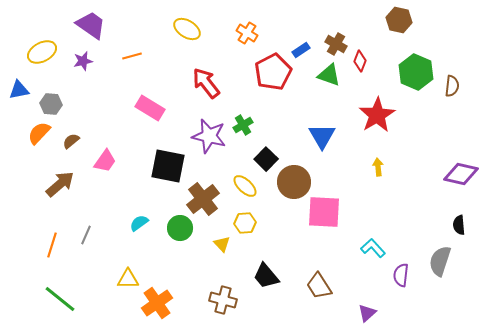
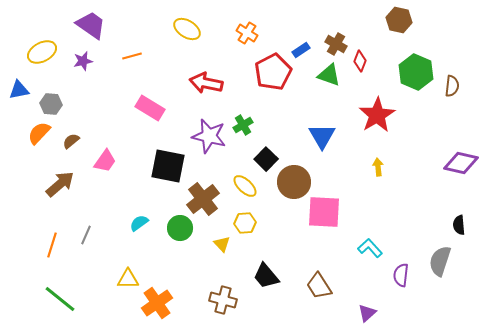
red arrow at (206, 83): rotated 40 degrees counterclockwise
purple diamond at (461, 174): moved 11 px up
cyan L-shape at (373, 248): moved 3 px left
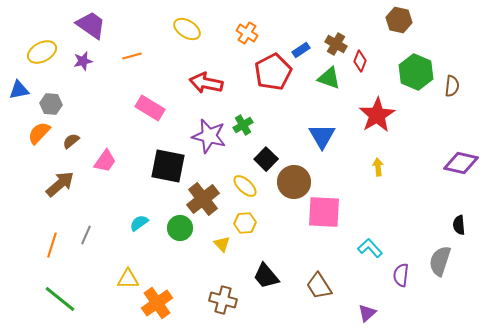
green triangle at (329, 75): moved 3 px down
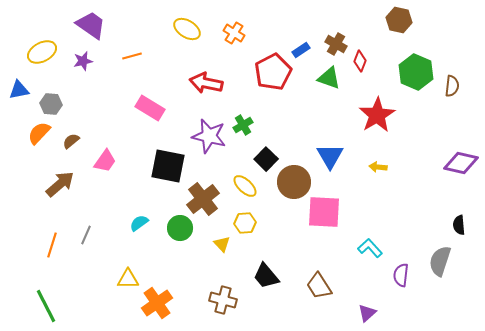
orange cross at (247, 33): moved 13 px left
blue triangle at (322, 136): moved 8 px right, 20 px down
yellow arrow at (378, 167): rotated 78 degrees counterclockwise
green line at (60, 299): moved 14 px left, 7 px down; rotated 24 degrees clockwise
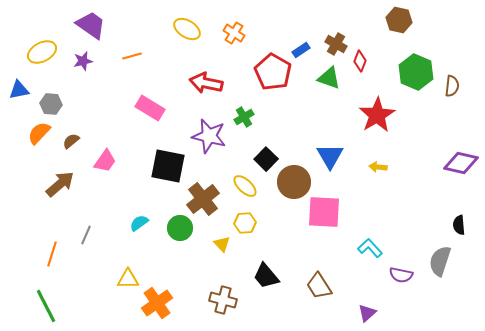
red pentagon at (273, 72): rotated 15 degrees counterclockwise
green cross at (243, 125): moved 1 px right, 8 px up
orange line at (52, 245): moved 9 px down
purple semicircle at (401, 275): rotated 85 degrees counterclockwise
